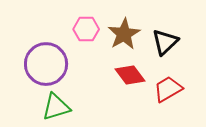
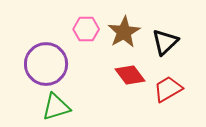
brown star: moved 2 px up
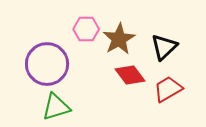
brown star: moved 5 px left, 7 px down
black triangle: moved 1 px left, 5 px down
purple circle: moved 1 px right
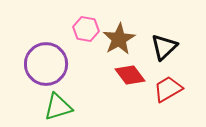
pink hexagon: rotated 10 degrees clockwise
purple circle: moved 1 px left
green triangle: moved 2 px right
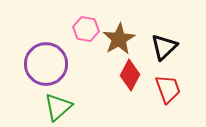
red diamond: rotated 64 degrees clockwise
red trapezoid: rotated 100 degrees clockwise
green triangle: rotated 24 degrees counterclockwise
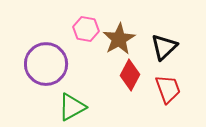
green triangle: moved 14 px right; rotated 12 degrees clockwise
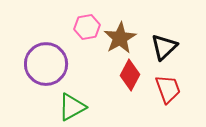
pink hexagon: moved 1 px right, 2 px up; rotated 20 degrees counterclockwise
brown star: moved 1 px right, 1 px up
